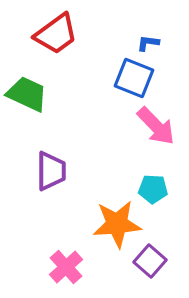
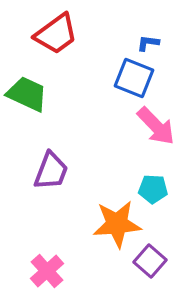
purple trapezoid: rotated 21 degrees clockwise
pink cross: moved 19 px left, 4 px down
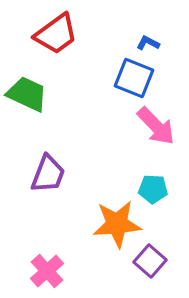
blue L-shape: rotated 20 degrees clockwise
purple trapezoid: moved 3 px left, 3 px down
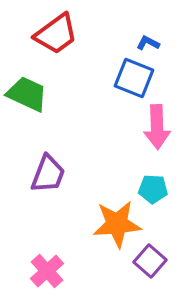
pink arrow: moved 1 px right, 1 px down; rotated 42 degrees clockwise
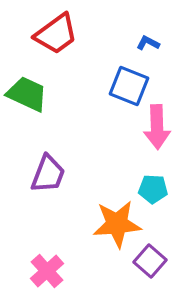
blue square: moved 5 px left, 8 px down
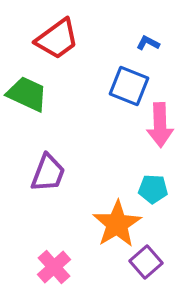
red trapezoid: moved 1 px right, 5 px down
pink arrow: moved 3 px right, 2 px up
purple trapezoid: moved 1 px up
orange star: rotated 27 degrees counterclockwise
purple square: moved 4 px left, 1 px down; rotated 8 degrees clockwise
pink cross: moved 7 px right, 4 px up
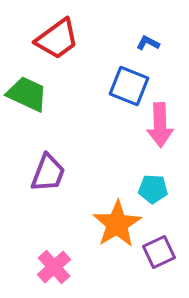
purple square: moved 13 px right, 10 px up; rotated 16 degrees clockwise
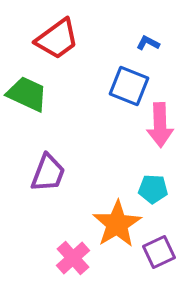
pink cross: moved 19 px right, 9 px up
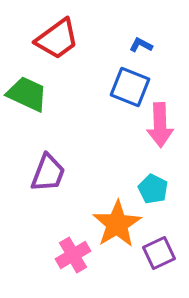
blue L-shape: moved 7 px left, 2 px down
blue square: moved 1 px right, 1 px down
cyan pentagon: rotated 24 degrees clockwise
purple square: moved 1 px down
pink cross: moved 3 px up; rotated 12 degrees clockwise
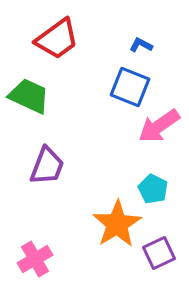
green trapezoid: moved 2 px right, 2 px down
pink arrow: moved 1 px left, 1 px down; rotated 57 degrees clockwise
purple trapezoid: moved 1 px left, 7 px up
pink cross: moved 38 px left, 4 px down
